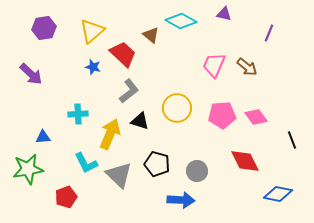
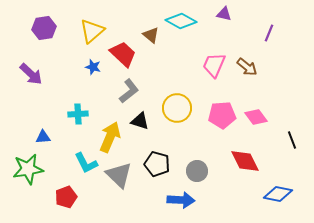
yellow arrow: moved 3 px down
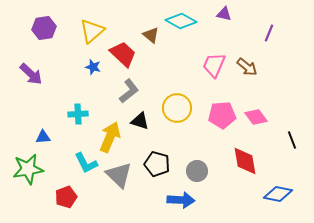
red diamond: rotated 16 degrees clockwise
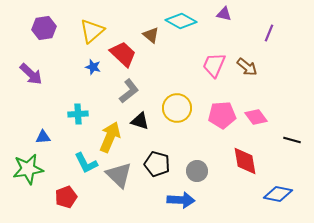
black line: rotated 54 degrees counterclockwise
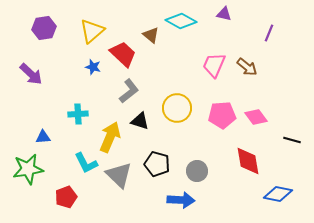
red diamond: moved 3 px right
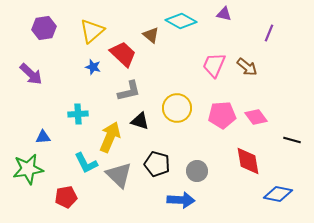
gray L-shape: rotated 25 degrees clockwise
red pentagon: rotated 10 degrees clockwise
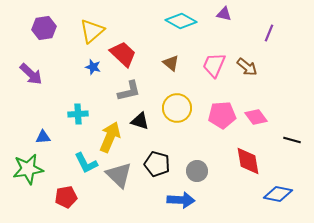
brown triangle: moved 20 px right, 28 px down
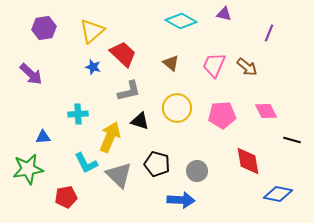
pink diamond: moved 10 px right, 6 px up; rotated 10 degrees clockwise
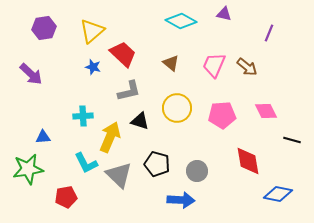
cyan cross: moved 5 px right, 2 px down
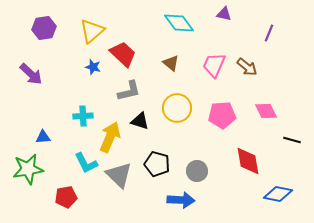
cyan diamond: moved 2 px left, 2 px down; rotated 24 degrees clockwise
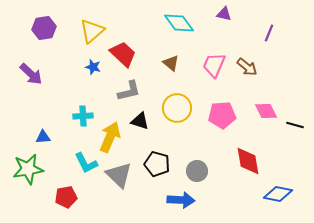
black line: moved 3 px right, 15 px up
